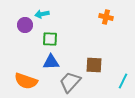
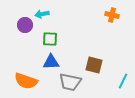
orange cross: moved 6 px right, 2 px up
brown square: rotated 12 degrees clockwise
gray trapezoid: rotated 120 degrees counterclockwise
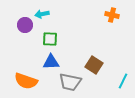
brown square: rotated 18 degrees clockwise
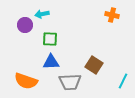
gray trapezoid: rotated 15 degrees counterclockwise
